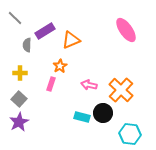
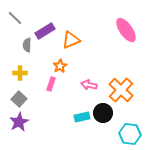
cyan rectangle: rotated 28 degrees counterclockwise
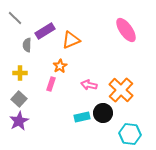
purple star: moved 1 px up
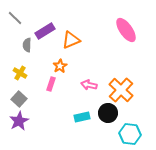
yellow cross: rotated 32 degrees clockwise
black circle: moved 5 px right
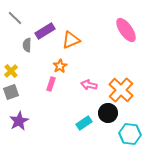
yellow cross: moved 9 px left, 2 px up; rotated 16 degrees clockwise
gray square: moved 8 px left, 7 px up; rotated 28 degrees clockwise
cyan rectangle: moved 2 px right, 6 px down; rotated 21 degrees counterclockwise
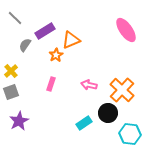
gray semicircle: moved 2 px left; rotated 32 degrees clockwise
orange star: moved 4 px left, 11 px up
orange cross: moved 1 px right
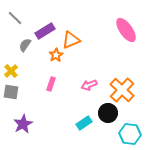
pink arrow: rotated 35 degrees counterclockwise
gray square: rotated 28 degrees clockwise
purple star: moved 4 px right, 3 px down
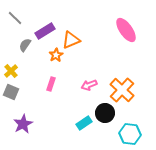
gray square: rotated 14 degrees clockwise
black circle: moved 3 px left
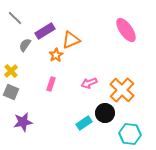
pink arrow: moved 2 px up
purple star: moved 2 px up; rotated 18 degrees clockwise
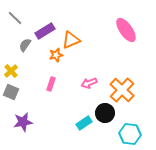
orange star: rotated 16 degrees clockwise
